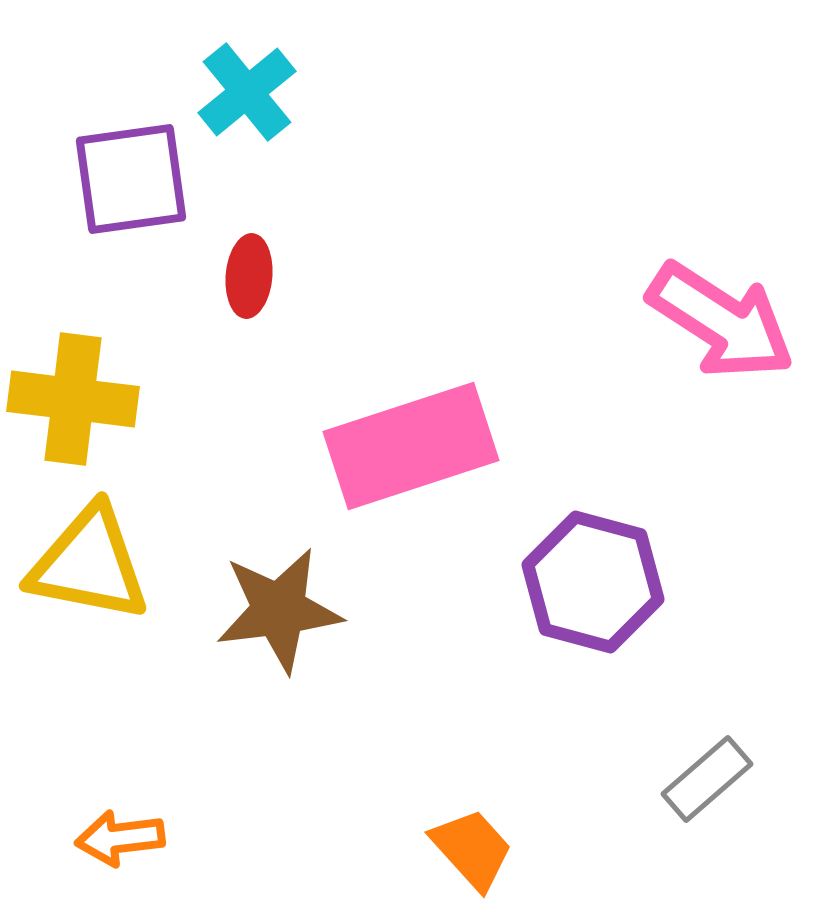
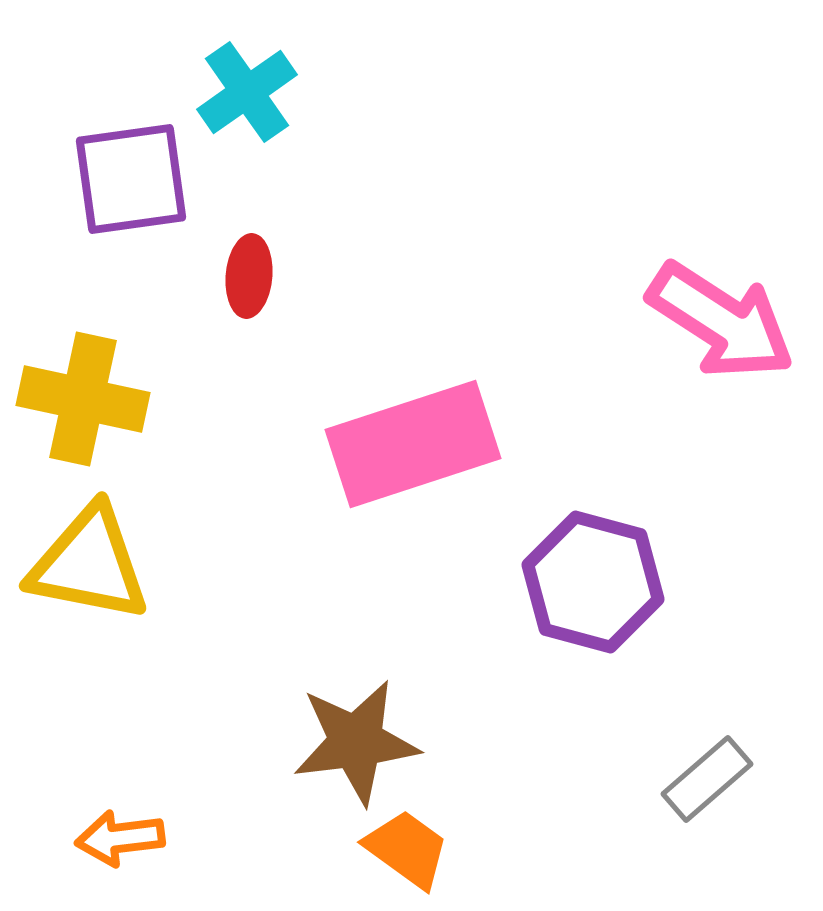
cyan cross: rotated 4 degrees clockwise
yellow cross: moved 10 px right; rotated 5 degrees clockwise
pink rectangle: moved 2 px right, 2 px up
brown star: moved 77 px right, 132 px down
orange trapezoid: moved 65 px left; rotated 12 degrees counterclockwise
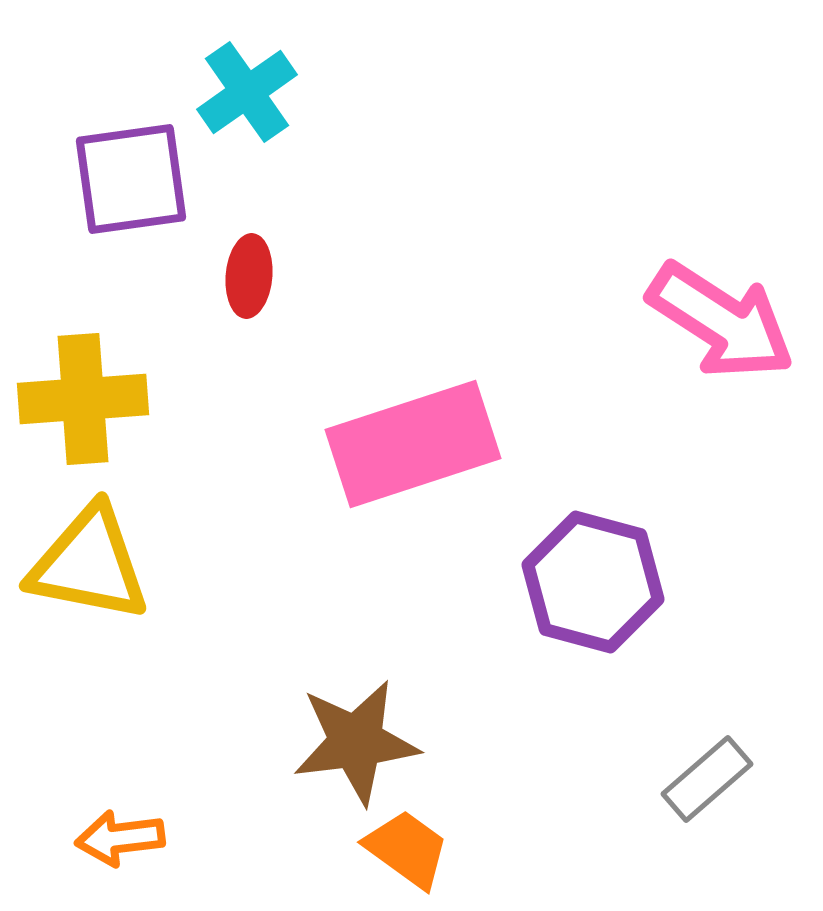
yellow cross: rotated 16 degrees counterclockwise
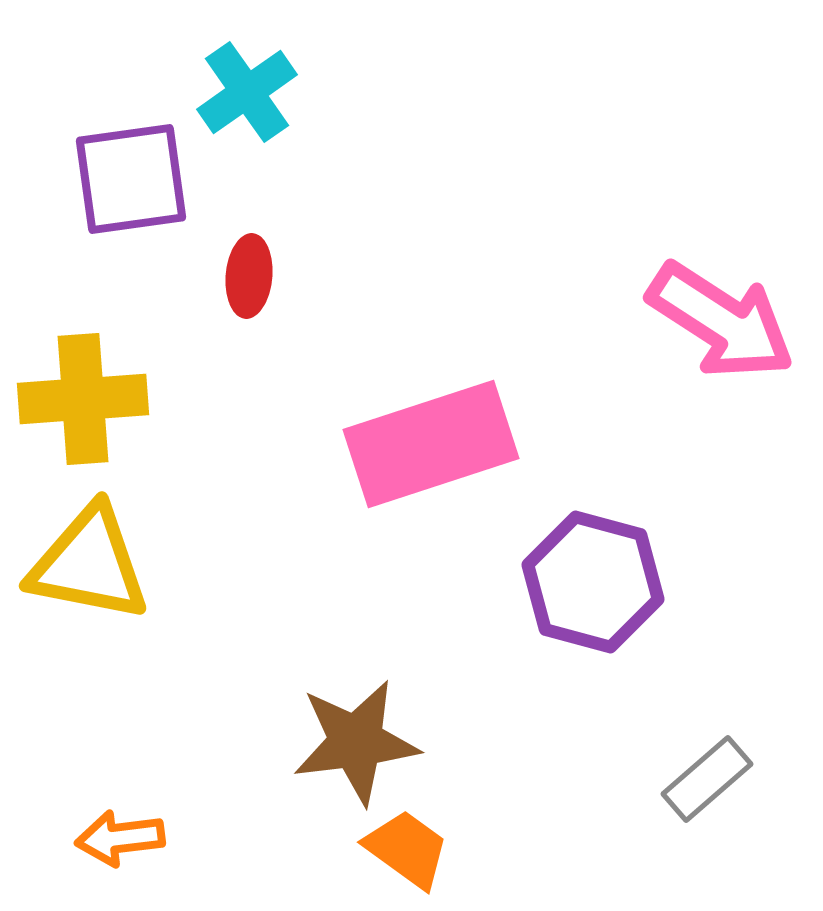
pink rectangle: moved 18 px right
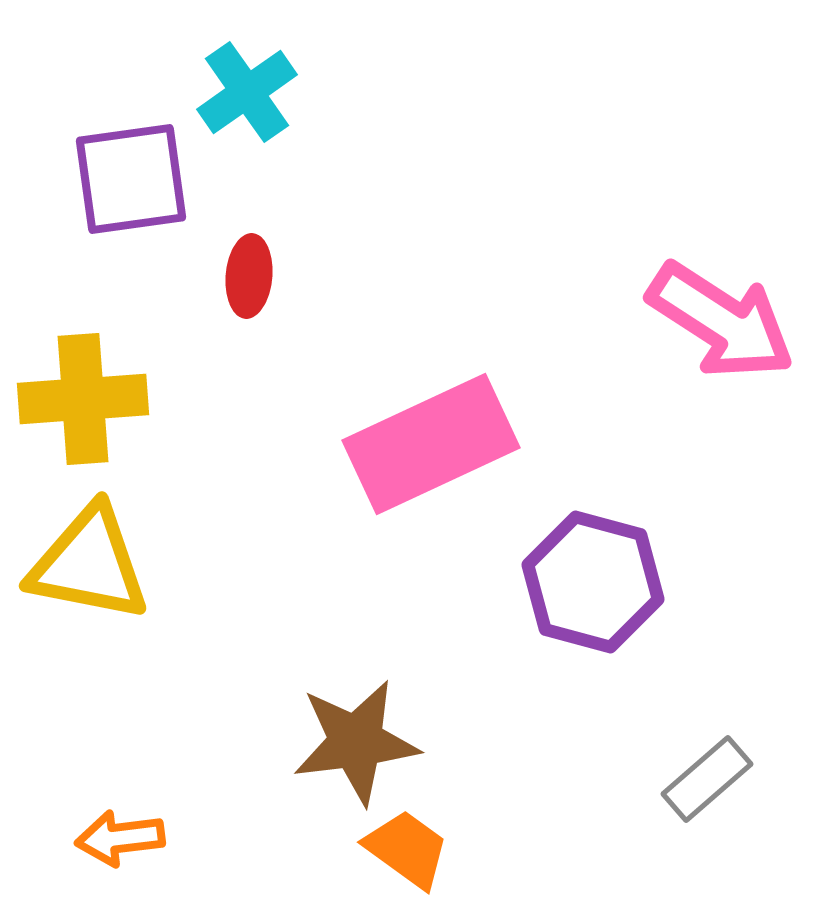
pink rectangle: rotated 7 degrees counterclockwise
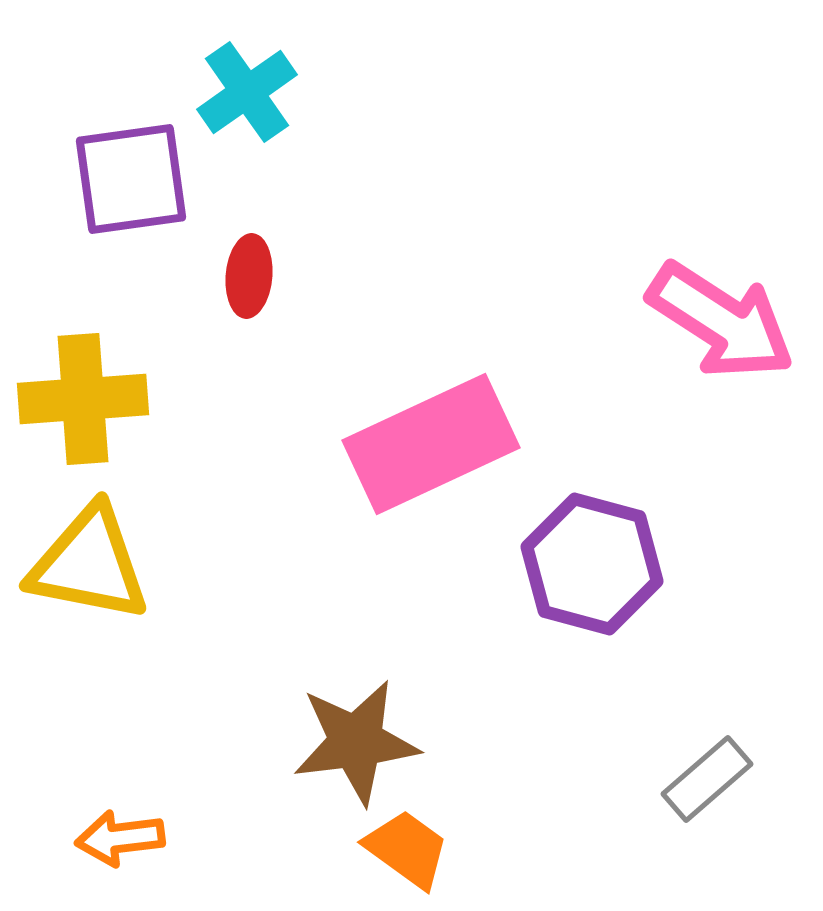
purple hexagon: moved 1 px left, 18 px up
